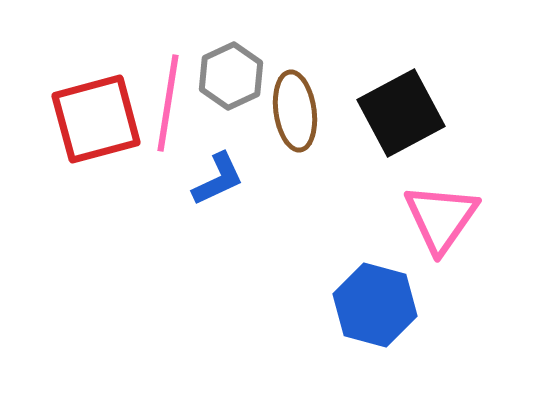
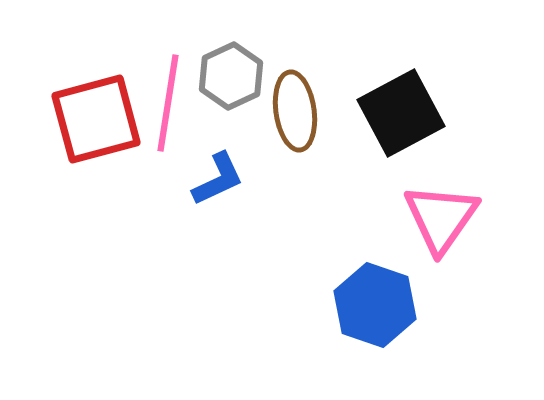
blue hexagon: rotated 4 degrees clockwise
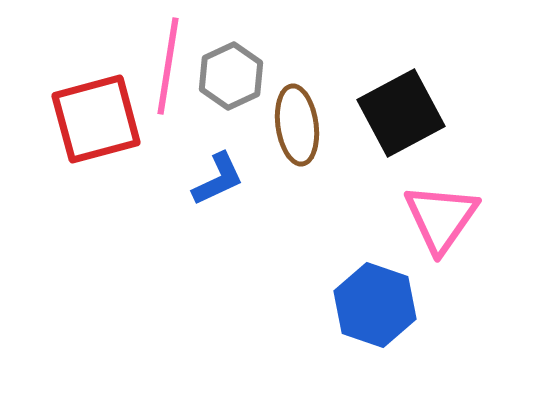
pink line: moved 37 px up
brown ellipse: moved 2 px right, 14 px down
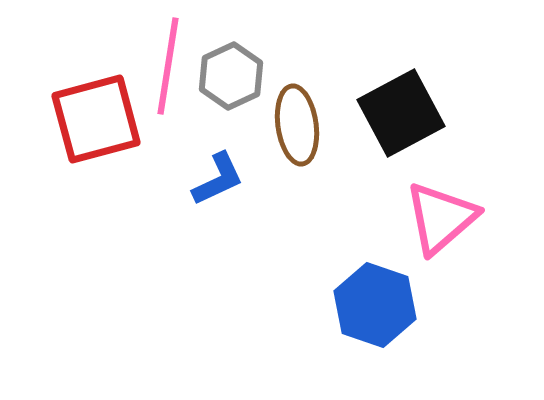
pink triangle: rotated 14 degrees clockwise
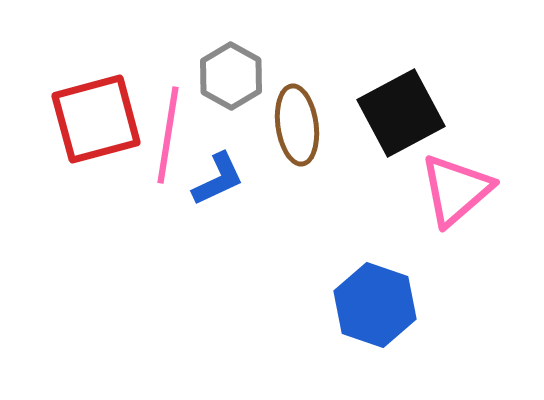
pink line: moved 69 px down
gray hexagon: rotated 6 degrees counterclockwise
pink triangle: moved 15 px right, 28 px up
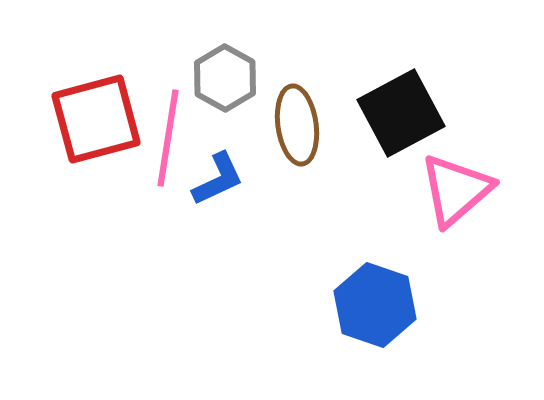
gray hexagon: moved 6 px left, 2 px down
pink line: moved 3 px down
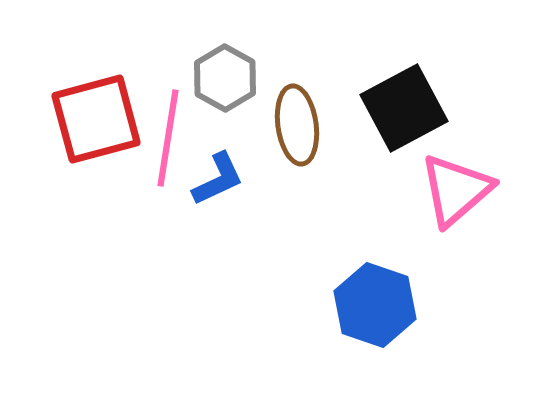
black square: moved 3 px right, 5 px up
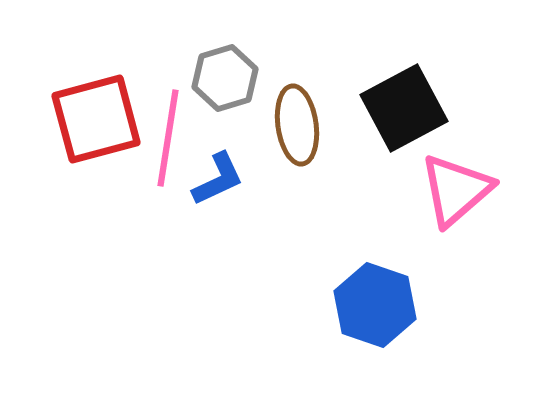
gray hexagon: rotated 14 degrees clockwise
